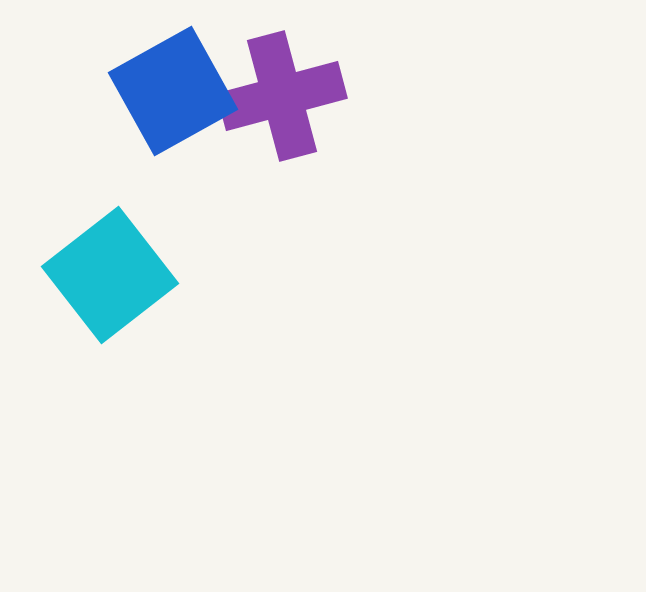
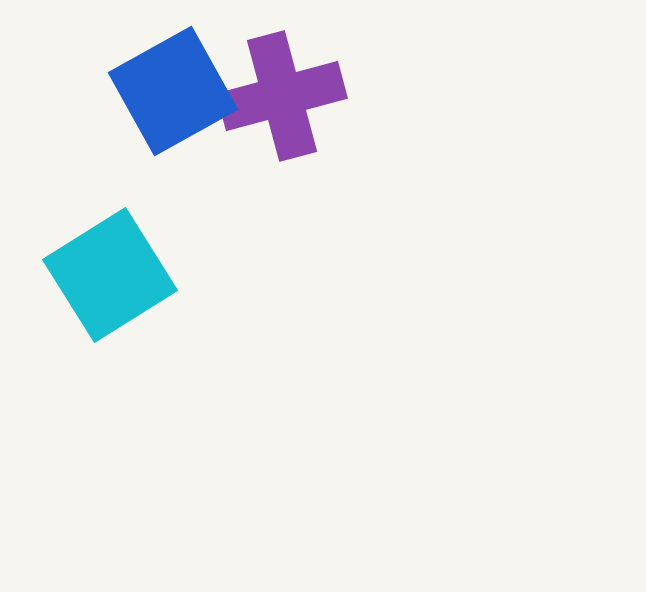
cyan square: rotated 6 degrees clockwise
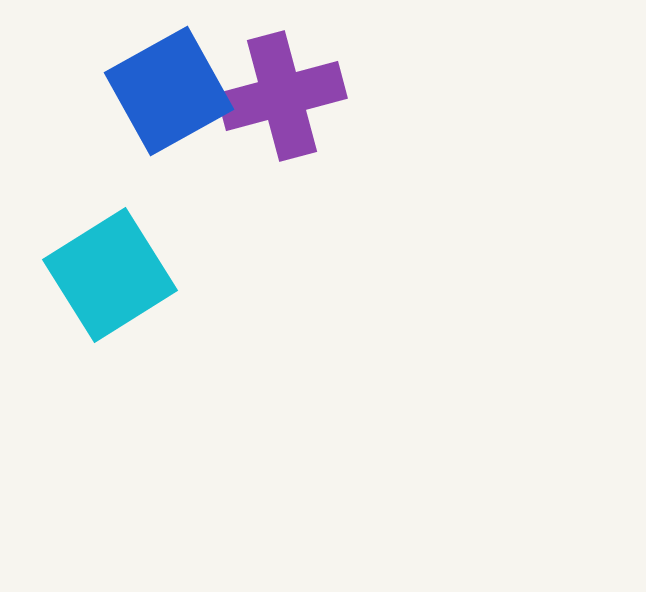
blue square: moved 4 px left
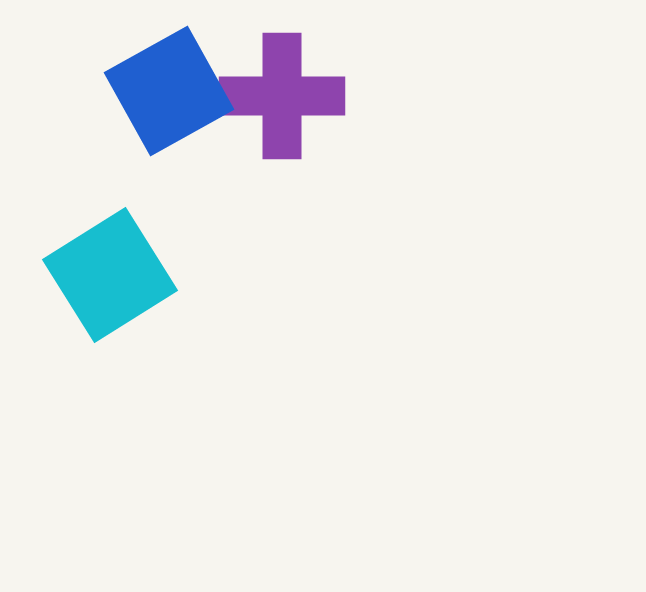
purple cross: rotated 15 degrees clockwise
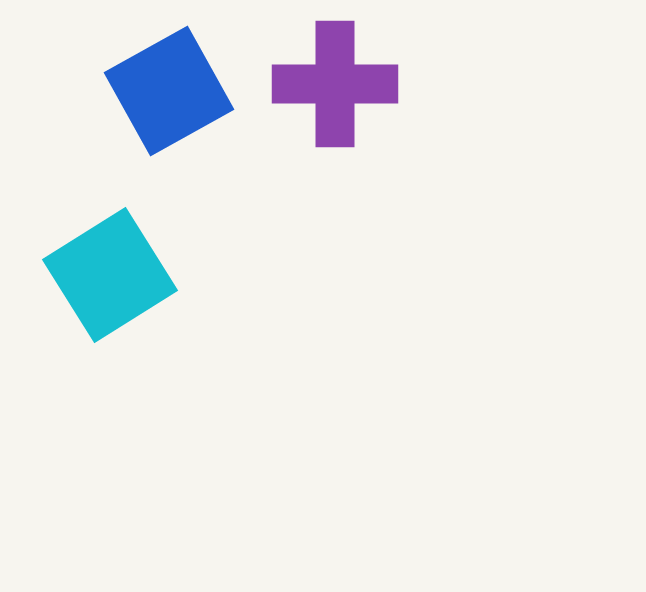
purple cross: moved 53 px right, 12 px up
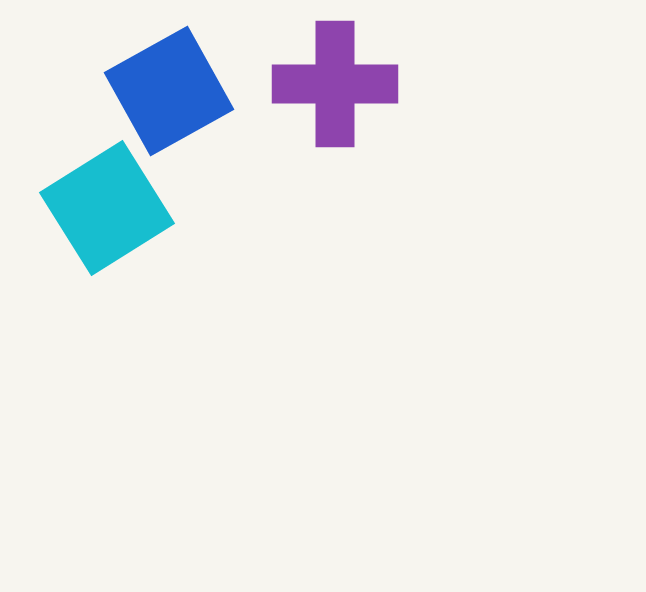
cyan square: moved 3 px left, 67 px up
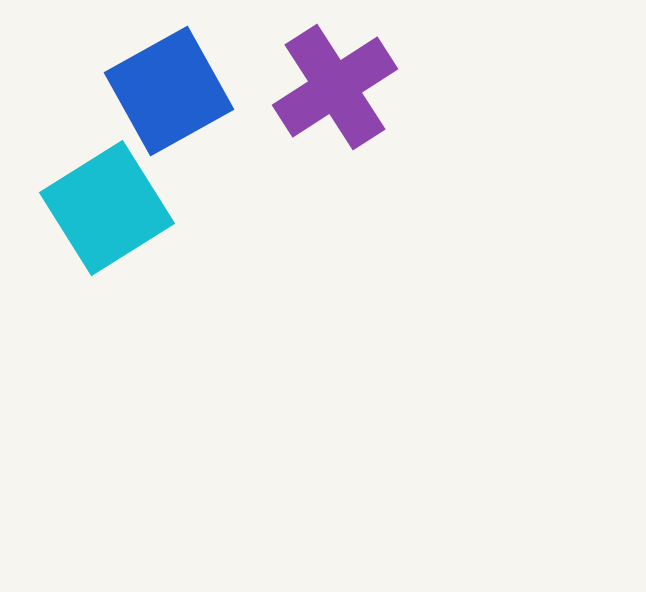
purple cross: moved 3 px down; rotated 33 degrees counterclockwise
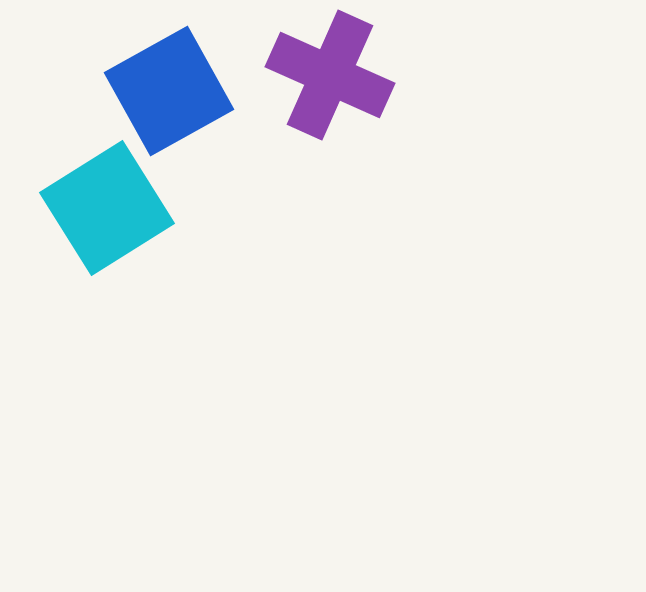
purple cross: moved 5 px left, 12 px up; rotated 33 degrees counterclockwise
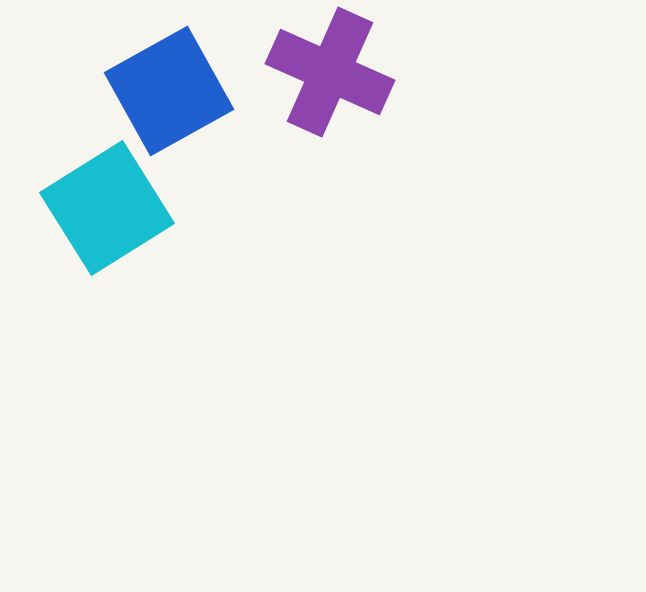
purple cross: moved 3 px up
